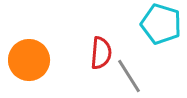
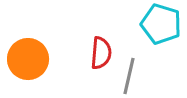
orange circle: moved 1 px left, 1 px up
gray line: rotated 45 degrees clockwise
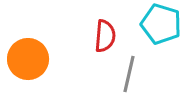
red semicircle: moved 4 px right, 17 px up
gray line: moved 2 px up
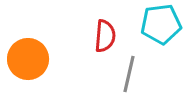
cyan pentagon: rotated 24 degrees counterclockwise
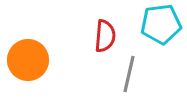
orange circle: moved 1 px down
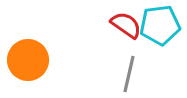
cyan pentagon: moved 1 px left, 1 px down
red semicircle: moved 21 px right, 11 px up; rotated 60 degrees counterclockwise
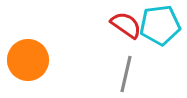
gray line: moved 3 px left
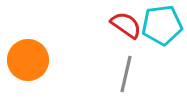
cyan pentagon: moved 2 px right
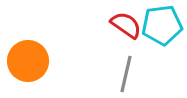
orange circle: moved 1 px down
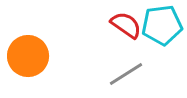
orange circle: moved 5 px up
gray line: rotated 45 degrees clockwise
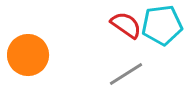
orange circle: moved 1 px up
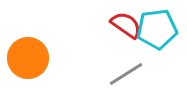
cyan pentagon: moved 5 px left, 4 px down
orange circle: moved 3 px down
